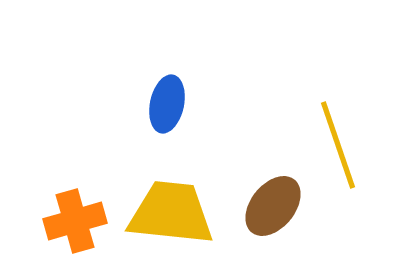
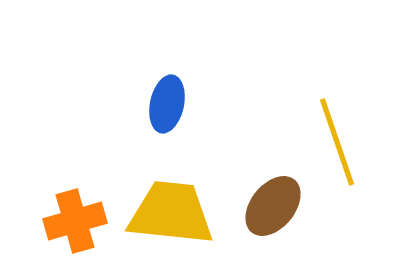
yellow line: moved 1 px left, 3 px up
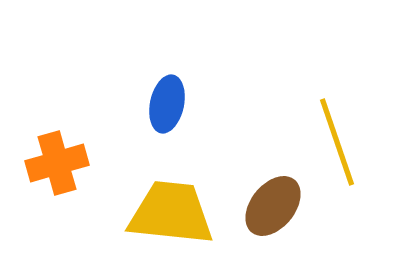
orange cross: moved 18 px left, 58 px up
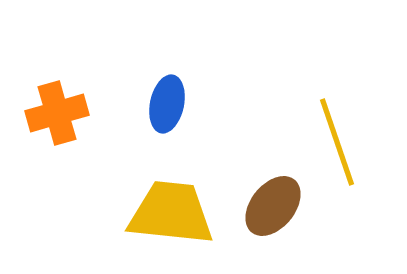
orange cross: moved 50 px up
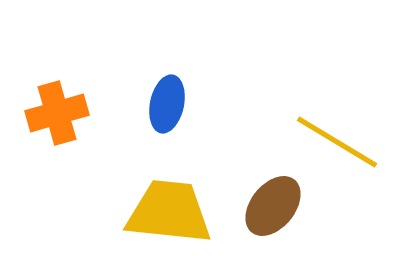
yellow line: rotated 40 degrees counterclockwise
yellow trapezoid: moved 2 px left, 1 px up
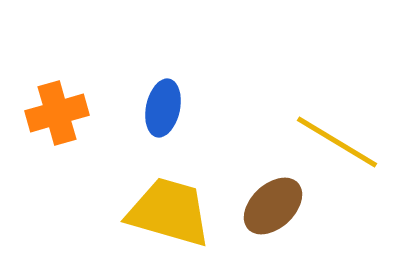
blue ellipse: moved 4 px left, 4 px down
brown ellipse: rotated 8 degrees clockwise
yellow trapezoid: rotated 10 degrees clockwise
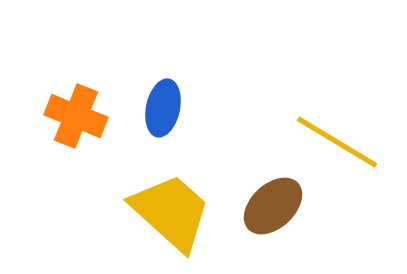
orange cross: moved 19 px right, 3 px down; rotated 38 degrees clockwise
yellow trapezoid: moved 2 px right; rotated 26 degrees clockwise
